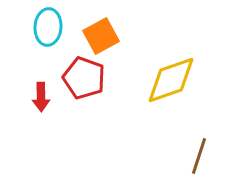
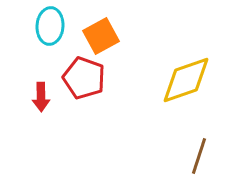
cyan ellipse: moved 2 px right, 1 px up
yellow diamond: moved 15 px right
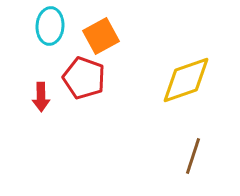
brown line: moved 6 px left
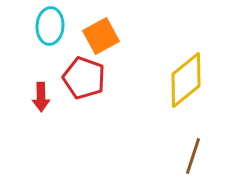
yellow diamond: rotated 20 degrees counterclockwise
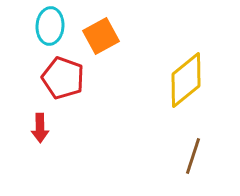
red pentagon: moved 21 px left
red arrow: moved 1 px left, 31 px down
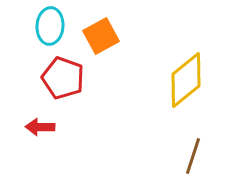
red arrow: moved 1 px up; rotated 92 degrees clockwise
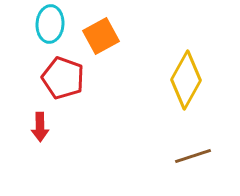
cyan ellipse: moved 2 px up
yellow diamond: rotated 22 degrees counterclockwise
red arrow: rotated 92 degrees counterclockwise
brown line: rotated 54 degrees clockwise
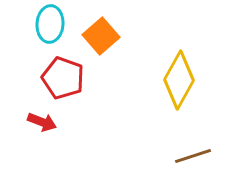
orange square: rotated 12 degrees counterclockwise
yellow diamond: moved 7 px left
red arrow: moved 2 px right, 5 px up; rotated 68 degrees counterclockwise
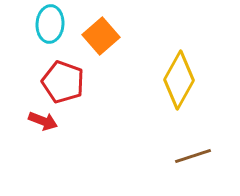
red pentagon: moved 4 px down
red arrow: moved 1 px right, 1 px up
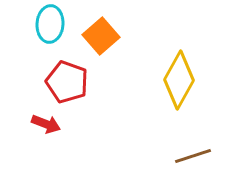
red pentagon: moved 4 px right
red arrow: moved 3 px right, 3 px down
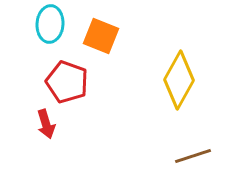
orange square: rotated 27 degrees counterclockwise
red arrow: rotated 52 degrees clockwise
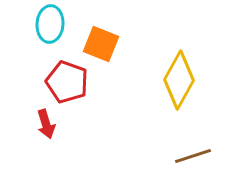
orange square: moved 8 px down
